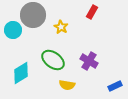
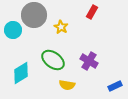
gray circle: moved 1 px right
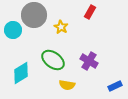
red rectangle: moved 2 px left
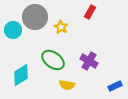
gray circle: moved 1 px right, 2 px down
cyan diamond: moved 2 px down
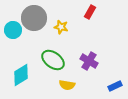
gray circle: moved 1 px left, 1 px down
yellow star: rotated 16 degrees counterclockwise
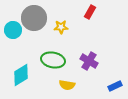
yellow star: rotated 16 degrees counterclockwise
green ellipse: rotated 25 degrees counterclockwise
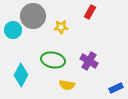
gray circle: moved 1 px left, 2 px up
cyan diamond: rotated 30 degrees counterclockwise
blue rectangle: moved 1 px right, 2 px down
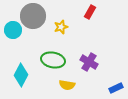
yellow star: rotated 16 degrees counterclockwise
purple cross: moved 1 px down
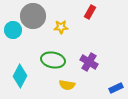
yellow star: rotated 16 degrees clockwise
cyan diamond: moved 1 px left, 1 px down
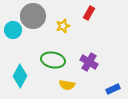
red rectangle: moved 1 px left, 1 px down
yellow star: moved 2 px right, 1 px up; rotated 16 degrees counterclockwise
blue rectangle: moved 3 px left, 1 px down
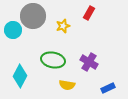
blue rectangle: moved 5 px left, 1 px up
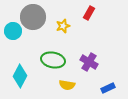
gray circle: moved 1 px down
cyan circle: moved 1 px down
